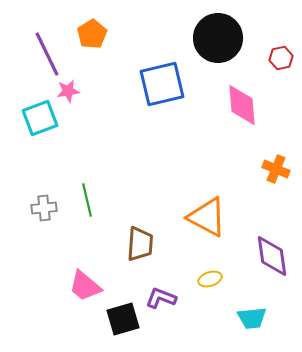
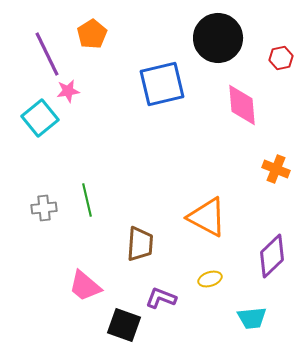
cyan square: rotated 18 degrees counterclockwise
purple diamond: rotated 54 degrees clockwise
black square: moved 1 px right, 6 px down; rotated 36 degrees clockwise
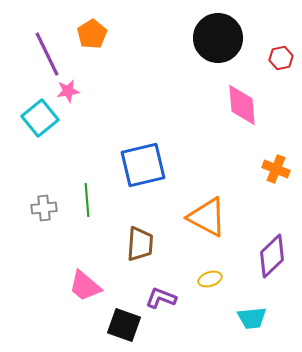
blue square: moved 19 px left, 81 px down
green line: rotated 8 degrees clockwise
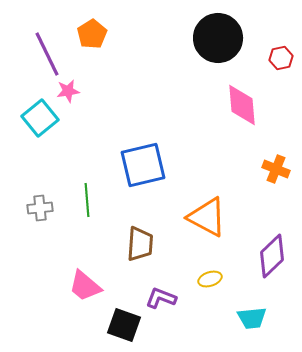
gray cross: moved 4 px left
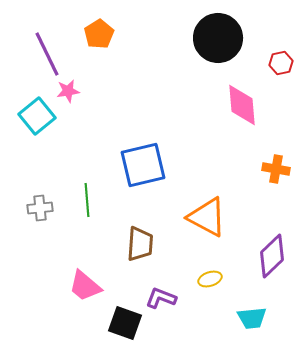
orange pentagon: moved 7 px right
red hexagon: moved 5 px down
cyan square: moved 3 px left, 2 px up
orange cross: rotated 12 degrees counterclockwise
black square: moved 1 px right, 2 px up
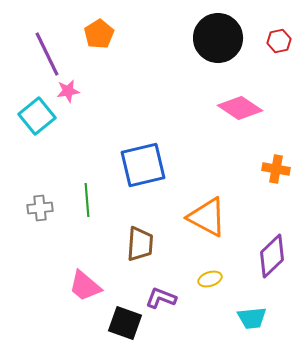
red hexagon: moved 2 px left, 22 px up
pink diamond: moved 2 px left, 3 px down; rotated 51 degrees counterclockwise
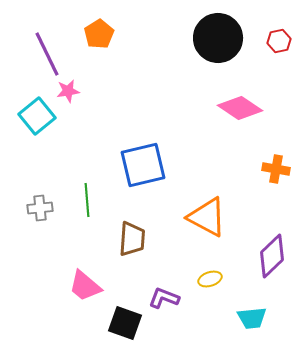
brown trapezoid: moved 8 px left, 5 px up
purple L-shape: moved 3 px right
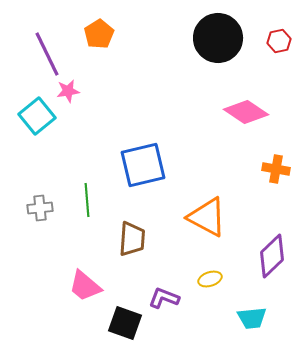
pink diamond: moved 6 px right, 4 px down
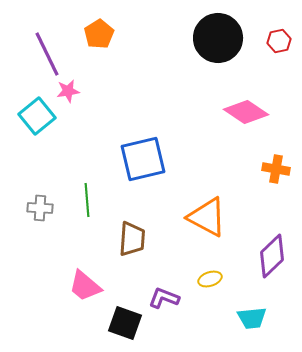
blue square: moved 6 px up
gray cross: rotated 10 degrees clockwise
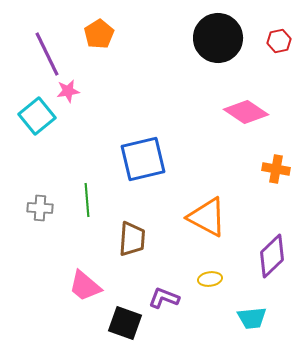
yellow ellipse: rotated 10 degrees clockwise
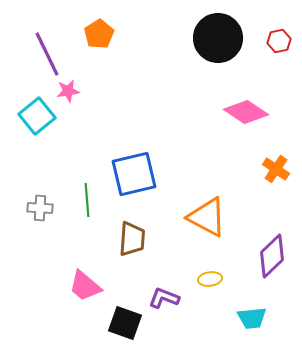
blue square: moved 9 px left, 15 px down
orange cross: rotated 24 degrees clockwise
